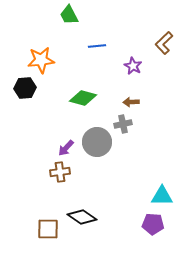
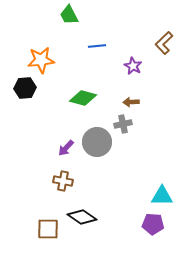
brown cross: moved 3 px right, 9 px down; rotated 18 degrees clockwise
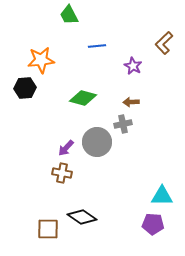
brown cross: moved 1 px left, 8 px up
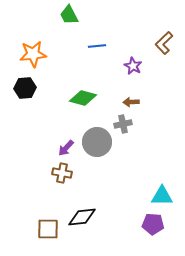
orange star: moved 8 px left, 6 px up
black diamond: rotated 40 degrees counterclockwise
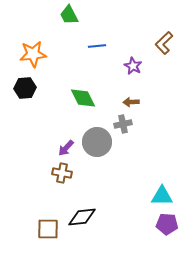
green diamond: rotated 48 degrees clockwise
purple pentagon: moved 14 px right
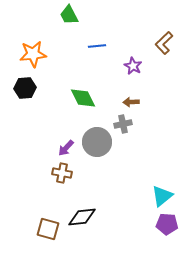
cyan triangle: rotated 40 degrees counterclockwise
brown square: rotated 15 degrees clockwise
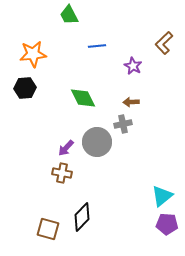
black diamond: rotated 40 degrees counterclockwise
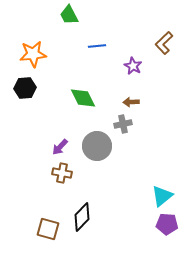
gray circle: moved 4 px down
purple arrow: moved 6 px left, 1 px up
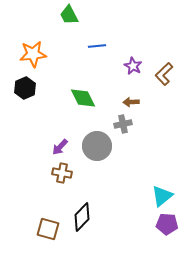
brown L-shape: moved 31 px down
black hexagon: rotated 20 degrees counterclockwise
